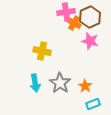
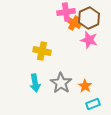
brown hexagon: moved 1 px left, 1 px down
pink star: moved 1 px left, 1 px up
gray star: moved 1 px right
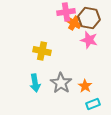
brown hexagon: rotated 25 degrees counterclockwise
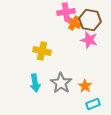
brown hexagon: moved 1 px right, 2 px down
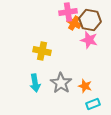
pink cross: moved 2 px right
orange star: rotated 16 degrees counterclockwise
